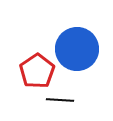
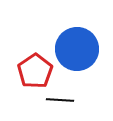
red pentagon: moved 2 px left
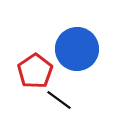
black line: moved 1 px left; rotated 32 degrees clockwise
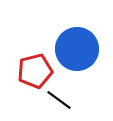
red pentagon: rotated 20 degrees clockwise
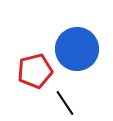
black line: moved 6 px right, 3 px down; rotated 20 degrees clockwise
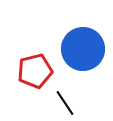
blue circle: moved 6 px right
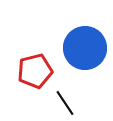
blue circle: moved 2 px right, 1 px up
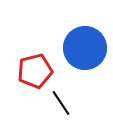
black line: moved 4 px left
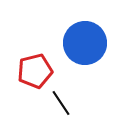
blue circle: moved 5 px up
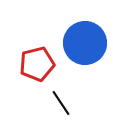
red pentagon: moved 2 px right, 7 px up
